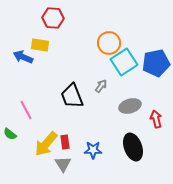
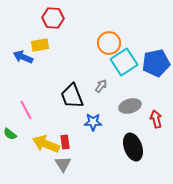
yellow rectangle: rotated 18 degrees counterclockwise
yellow arrow: rotated 72 degrees clockwise
blue star: moved 28 px up
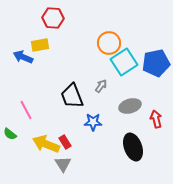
red rectangle: rotated 24 degrees counterclockwise
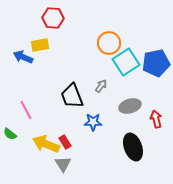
cyan square: moved 2 px right
